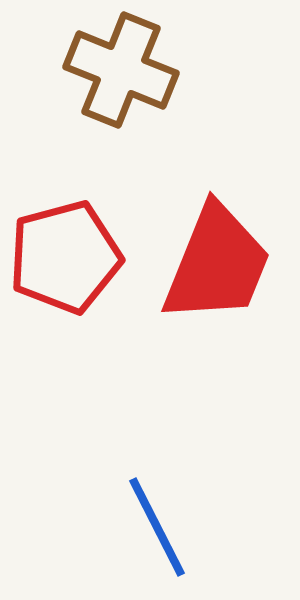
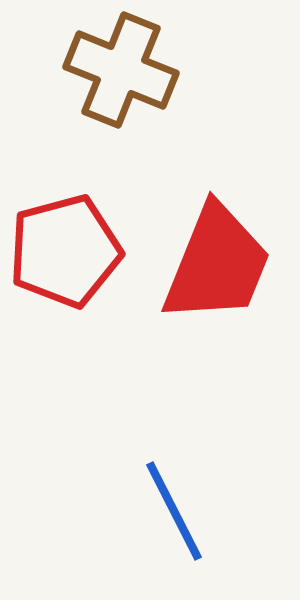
red pentagon: moved 6 px up
blue line: moved 17 px right, 16 px up
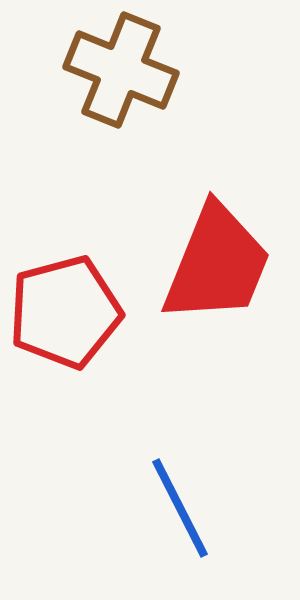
red pentagon: moved 61 px down
blue line: moved 6 px right, 3 px up
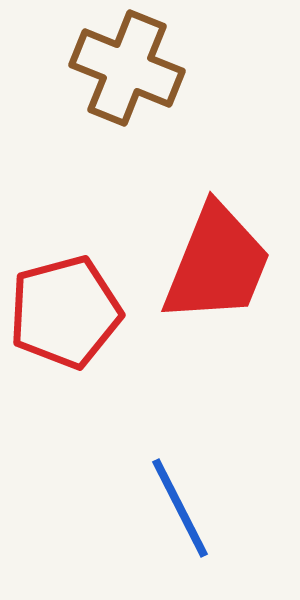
brown cross: moved 6 px right, 2 px up
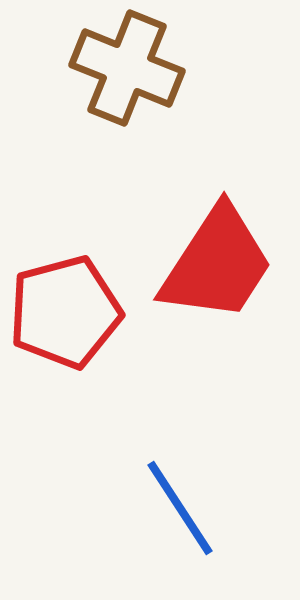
red trapezoid: rotated 11 degrees clockwise
blue line: rotated 6 degrees counterclockwise
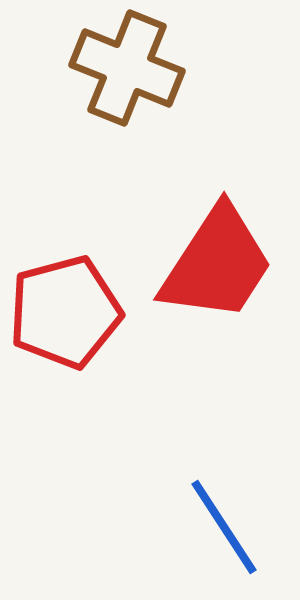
blue line: moved 44 px right, 19 px down
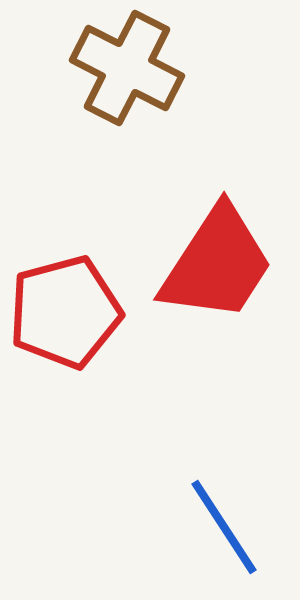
brown cross: rotated 5 degrees clockwise
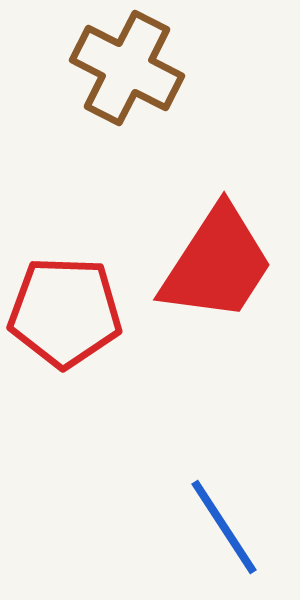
red pentagon: rotated 17 degrees clockwise
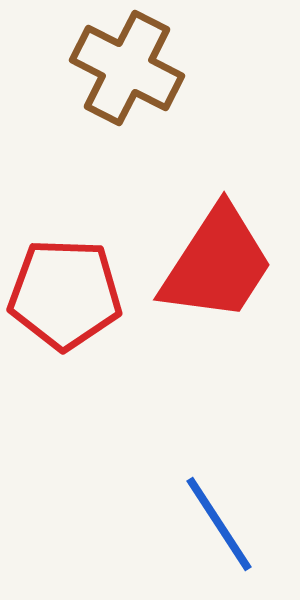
red pentagon: moved 18 px up
blue line: moved 5 px left, 3 px up
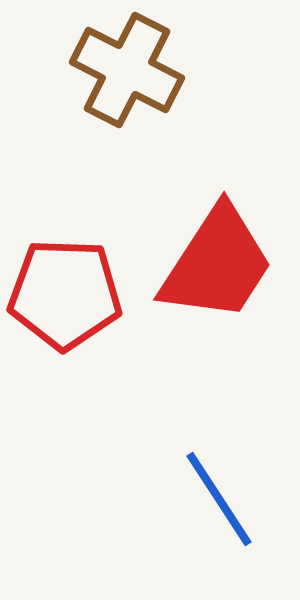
brown cross: moved 2 px down
blue line: moved 25 px up
